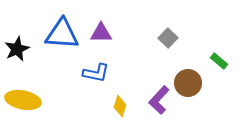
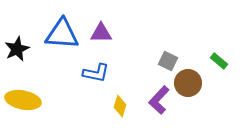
gray square: moved 23 px down; rotated 18 degrees counterclockwise
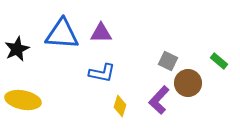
blue L-shape: moved 6 px right
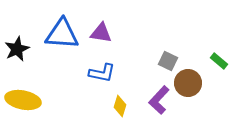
purple triangle: rotated 10 degrees clockwise
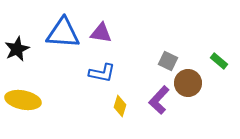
blue triangle: moved 1 px right, 1 px up
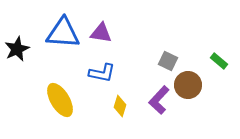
brown circle: moved 2 px down
yellow ellipse: moved 37 px right; rotated 48 degrees clockwise
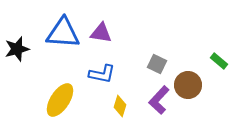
black star: rotated 10 degrees clockwise
gray square: moved 11 px left, 3 px down
blue L-shape: moved 1 px down
yellow ellipse: rotated 64 degrees clockwise
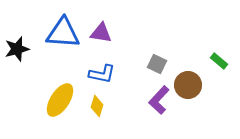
yellow diamond: moved 23 px left
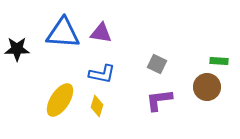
black star: rotated 15 degrees clockwise
green rectangle: rotated 36 degrees counterclockwise
brown circle: moved 19 px right, 2 px down
purple L-shape: rotated 40 degrees clockwise
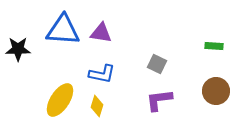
blue triangle: moved 3 px up
black star: moved 1 px right
green rectangle: moved 5 px left, 15 px up
brown circle: moved 9 px right, 4 px down
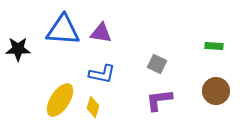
yellow diamond: moved 4 px left, 1 px down
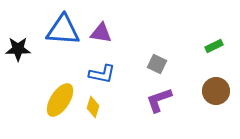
green rectangle: rotated 30 degrees counterclockwise
purple L-shape: rotated 12 degrees counterclockwise
